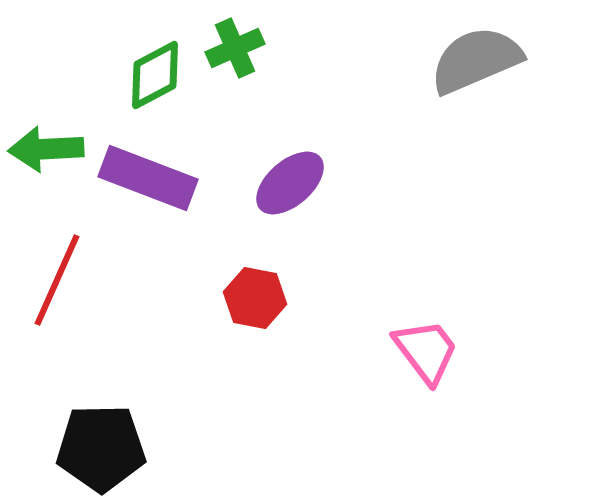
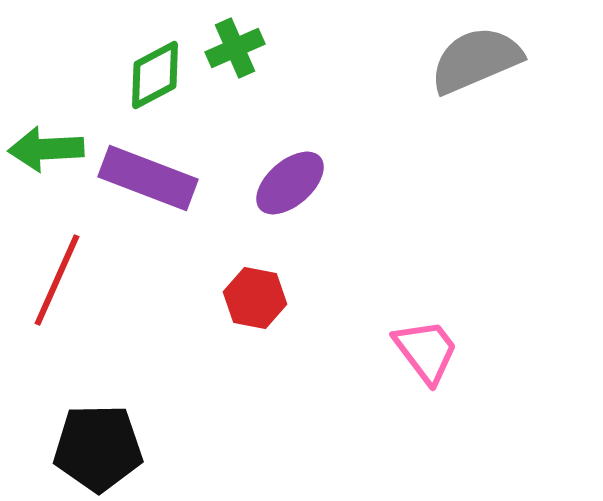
black pentagon: moved 3 px left
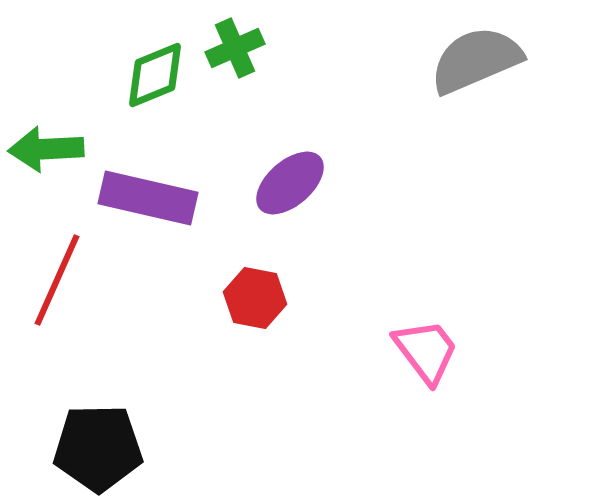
green diamond: rotated 6 degrees clockwise
purple rectangle: moved 20 px down; rotated 8 degrees counterclockwise
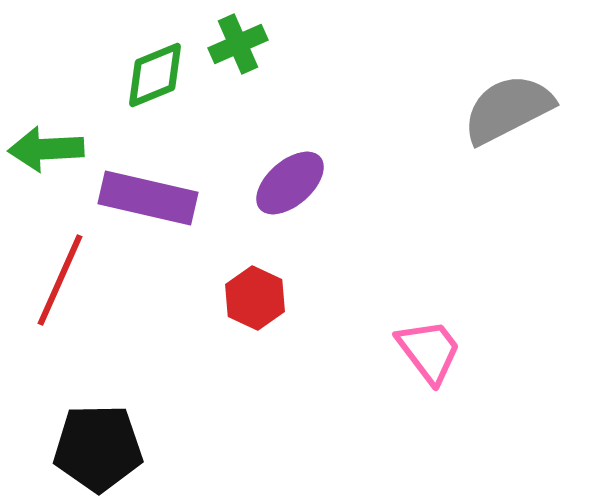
green cross: moved 3 px right, 4 px up
gray semicircle: moved 32 px right, 49 px down; rotated 4 degrees counterclockwise
red line: moved 3 px right
red hexagon: rotated 14 degrees clockwise
pink trapezoid: moved 3 px right
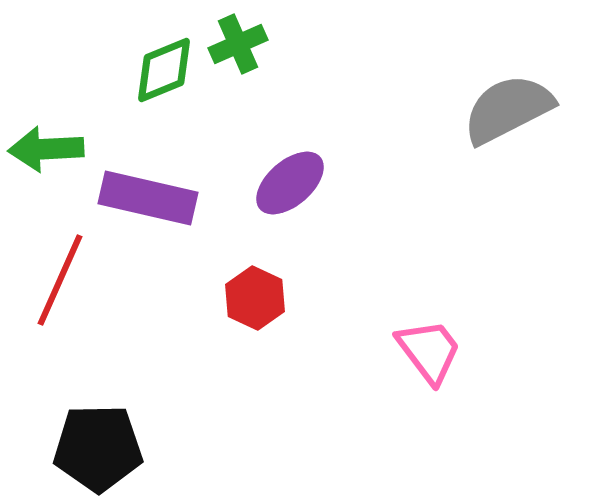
green diamond: moved 9 px right, 5 px up
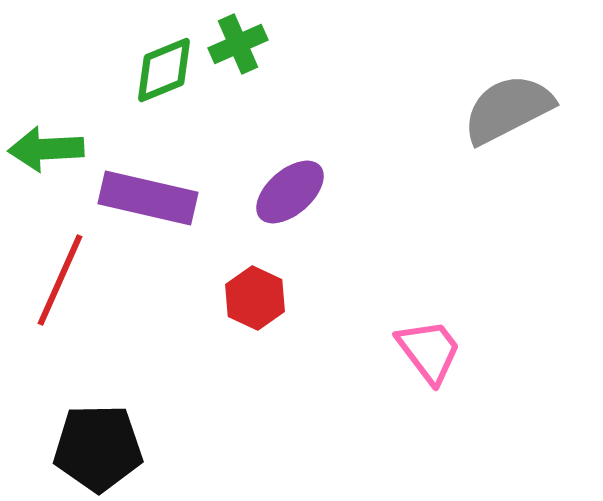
purple ellipse: moved 9 px down
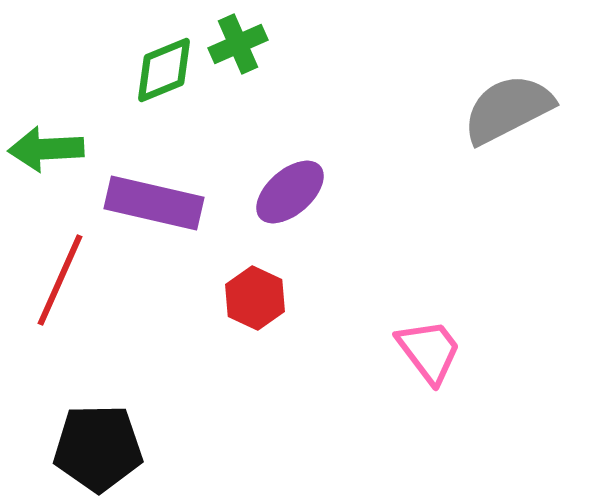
purple rectangle: moved 6 px right, 5 px down
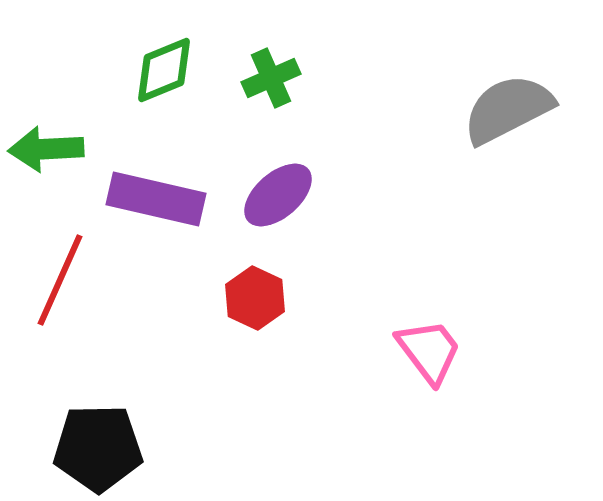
green cross: moved 33 px right, 34 px down
purple ellipse: moved 12 px left, 3 px down
purple rectangle: moved 2 px right, 4 px up
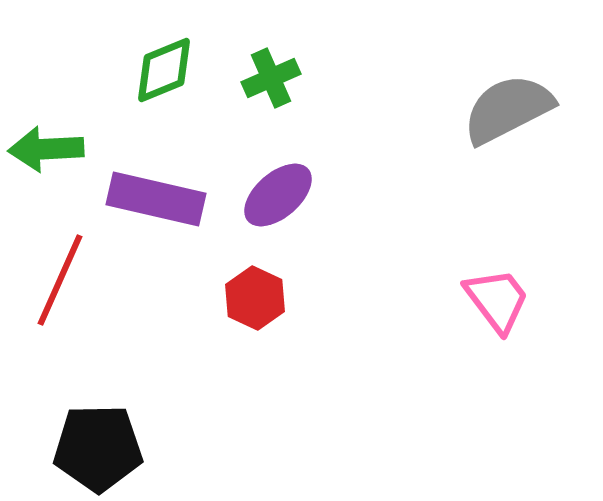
pink trapezoid: moved 68 px right, 51 px up
